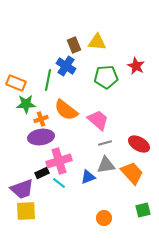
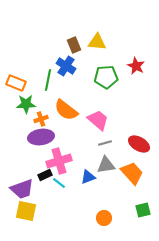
black rectangle: moved 3 px right, 2 px down
yellow square: rotated 15 degrees clockwise
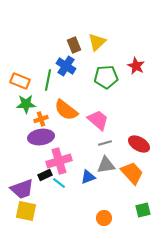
yellow triangle: rotated 48 degrees counterclockwise
orange rectangle: moved 4 px right, 2 px up
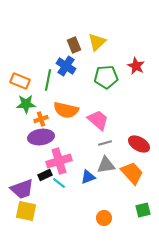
orange semicircle: rotated 25 degrees counterclockwise
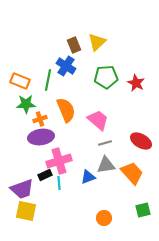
red star: moved 17 px down
orange semicircle: rotated 125 degrees counterclockwise
orange cross: moved 1 px left
red ellipse: moved 2 px right, 3 px up
cyan line: rotated 48 degrees clockwise
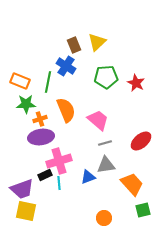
green line: moved 2 px down
red ellipse: rotated 70 degrees counterclockwise
orange trapezoid: moved 11 px down
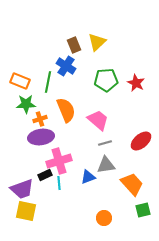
green pentagon: moved 3 px down
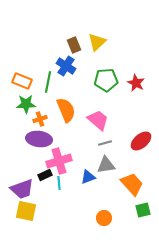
orange rectangle: moved 2 px right
purple ellipse: moved 2 px left, 2 px down; rotated 15 degrees clockwise
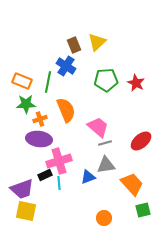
pink trapezoid: moved 7 px down
